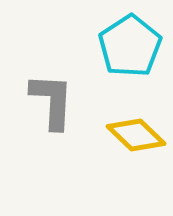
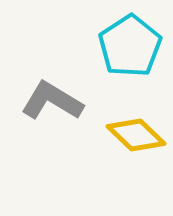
gray L-shape: rotated 62 degrees counterclockwise
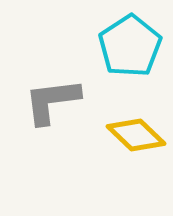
gray L-shape: rotated 38 degrees counterclockwise
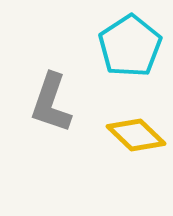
gray L-shape: moved 1 px left, 2 px down; rotated 64 degrees counterclockwise
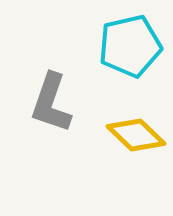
cyan pentagon: rotated 20 degrees clockwise
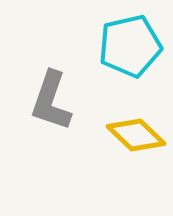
gray L-shape: moved 2 px up
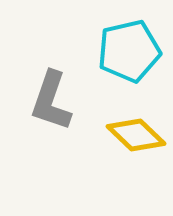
cyan pentagon: moved 1 px left, 5 px down
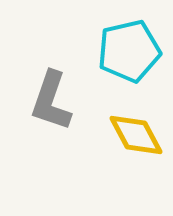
yellow diamond: rotated 18 degrees clockwise
